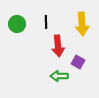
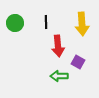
green circle: moved 2 px left, 1 px up
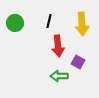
black line: moved 3 px right, 1 px up; rotated 16 degrees clockwise
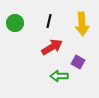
red arrow: moved 6 px left, 1 px down; rotated 115 degrees counterclockwise
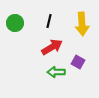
green arrow: moved 3 px left, 4 px up
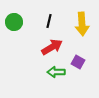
green circle: moved 1 px left, 1 px up
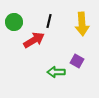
red arrow: moved 18 px left, 7 px up
purple square: moved 1 px left, 1 px up
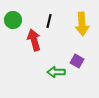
green circle: moved 1 px left, 2 px up
red arrow: rotated 75 degrees counterclockwise
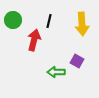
red arrow: rotated 30 degrees clockwise
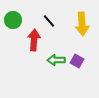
black line: rotated 56 degrees counterclockwise
red arrow: rotated 10 degrees counterclockwise
green arrow: moved 12 px up
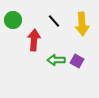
black line: moved 5 px right
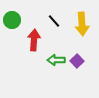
green circle: moved 1 px left
purple square: rotated 16 degrees clockwise
